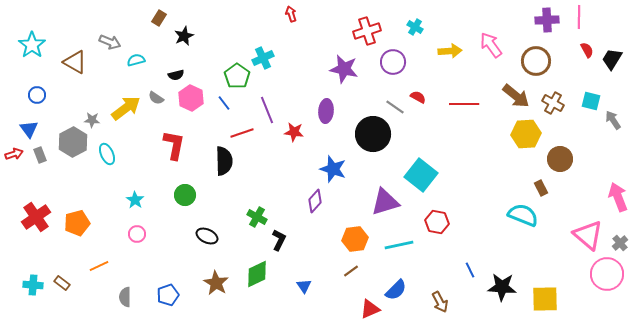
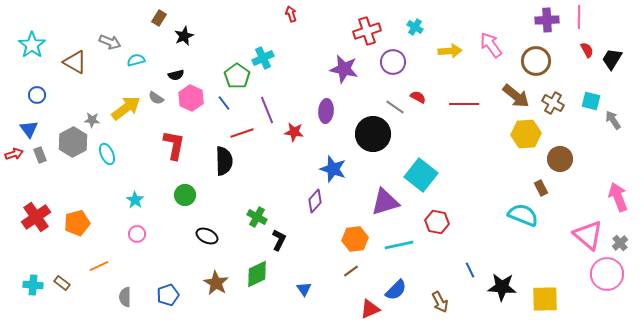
blue triangle at (304, 286): moved 3 px down
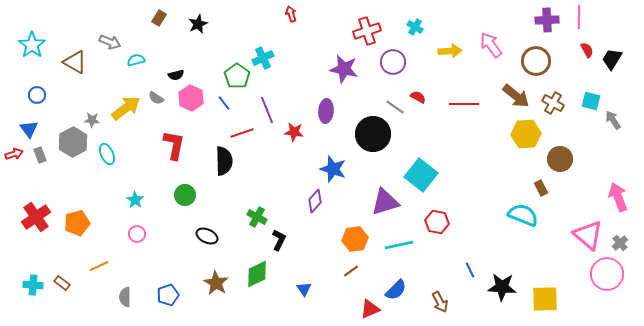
black star at (184, 36): moved 14 px right, 12 px up
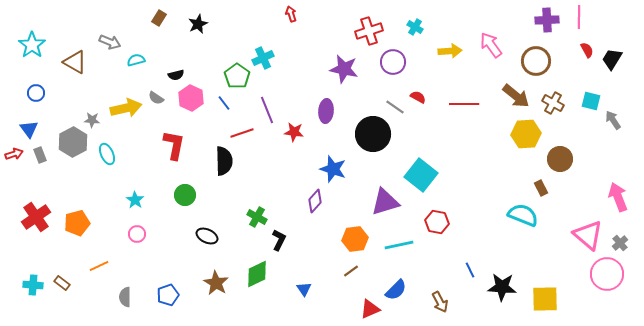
red cross at (367, 31): moved 2 px right
blue circle at (37, 95): moved 1 px left, 2 px up
yellow arrow at (126, 108): rotated 24 degrees clockwise
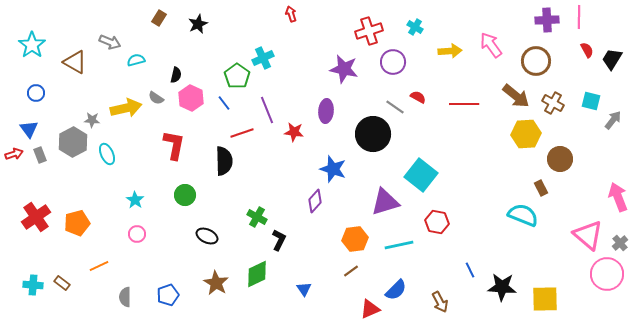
black semicircle at (176, 75): rotated 63 degrees counterclockwise
gray arrow at (613, 120): rotated 72 degrees clockwise
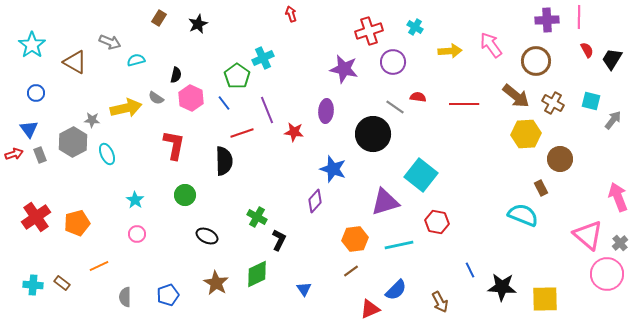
red semicircle at (418, 97): rotated 21 degrees counterclockwise
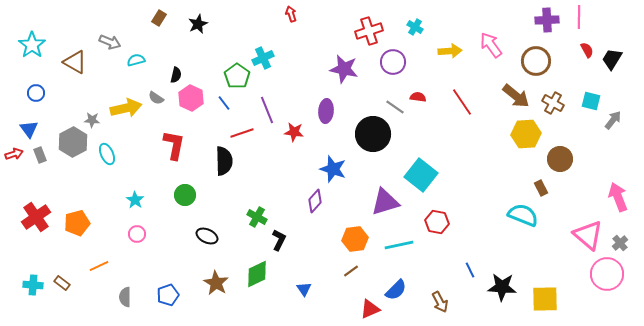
red line at (464, 104): moved 2 px left, 2 px up; rotated 56 degrees clockwise
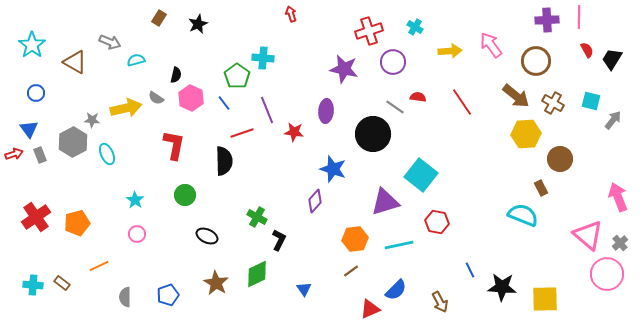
cyan cross at (263, 58): rotated 30 degrees clockwise
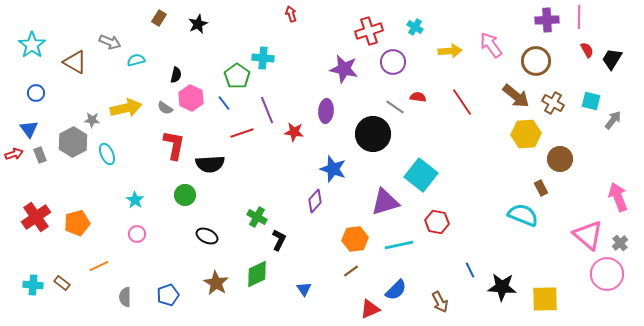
gray semicircle at (156, 98): moved 9 px right, 10 px down
black semicircle at (224, 161): moved 14 px left, 3 px down; rotated 88 degrees clockwise
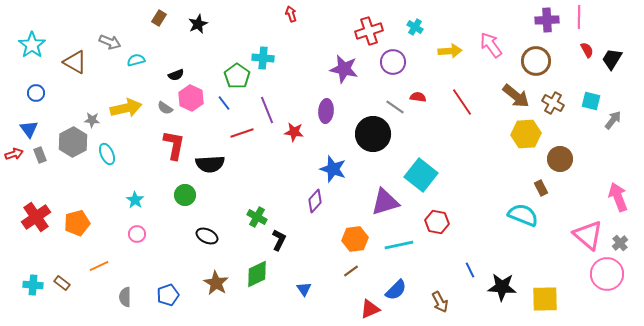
black semicircle at (176, 75): rotated 56 degrees clockwise
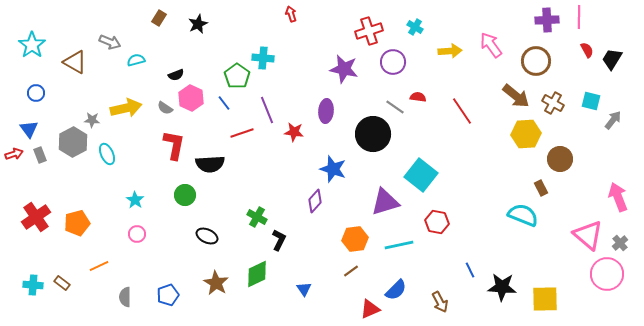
red line at (462, 102): moved 9 px down
